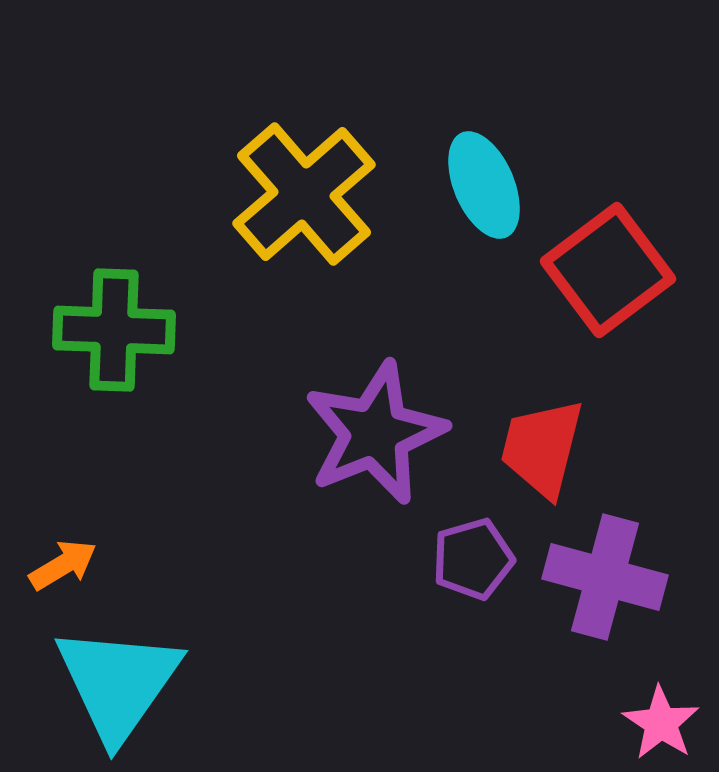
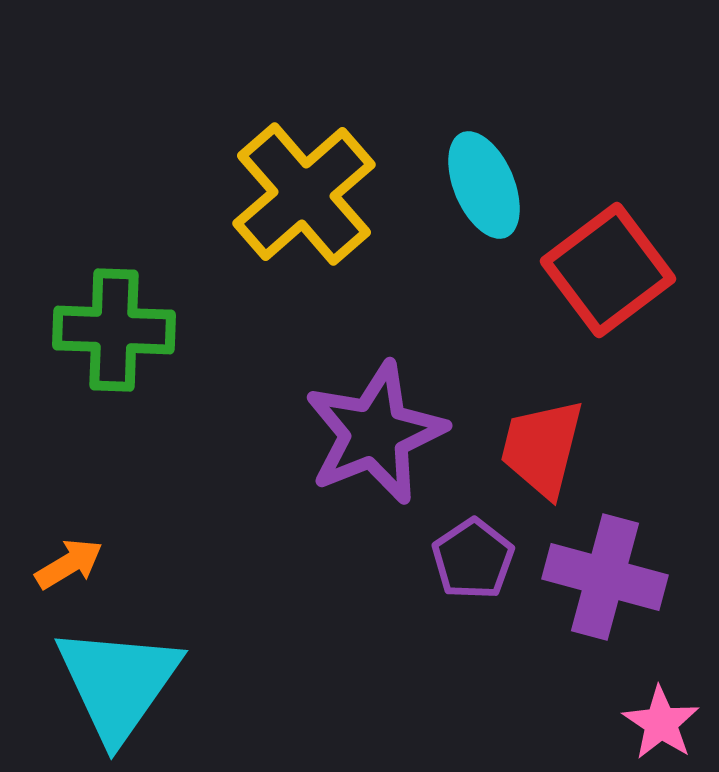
purple pentagon: rotated 18 degrees counterclockwise
orange arrow: moved 6 px right, 1 px up
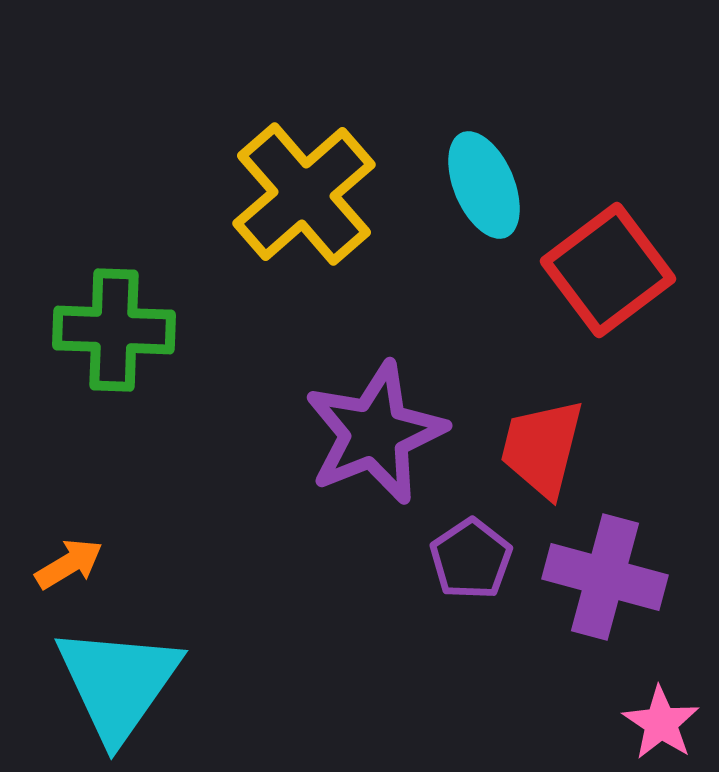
purple pentagon: moved 2 px left
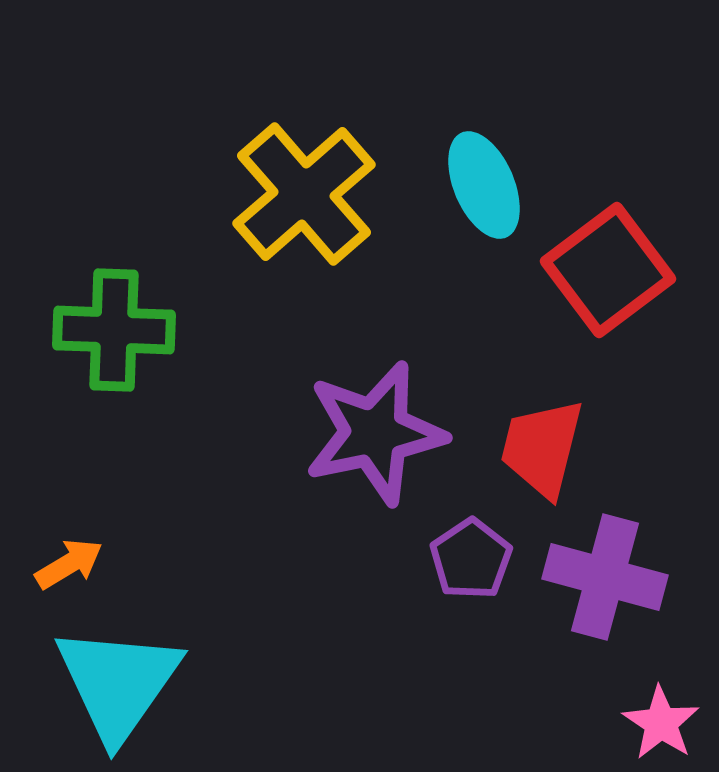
purple star: rotated 10 degrees clockwise
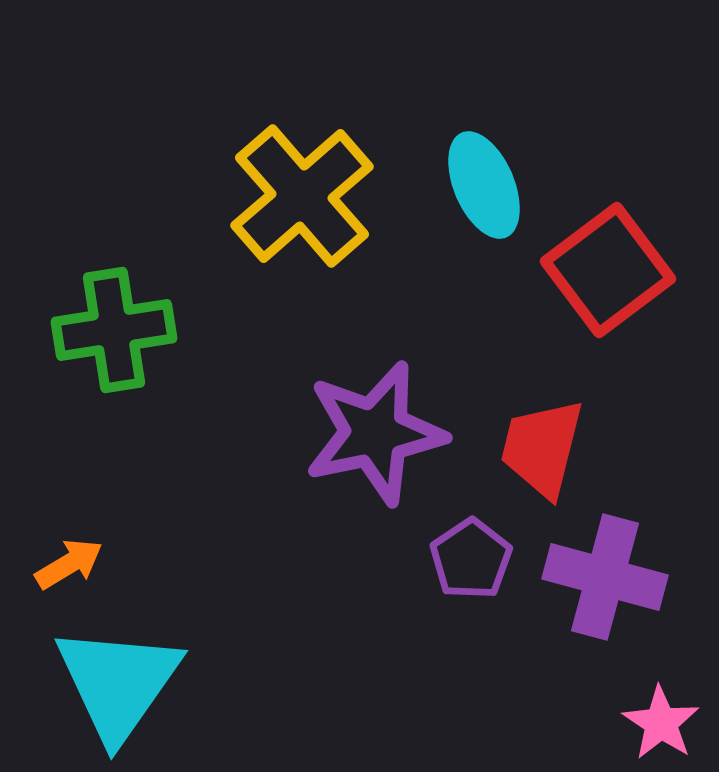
yellow cross: moved 2 px left, 2 px down
green cross: rotated 11 degrees counterclockwise
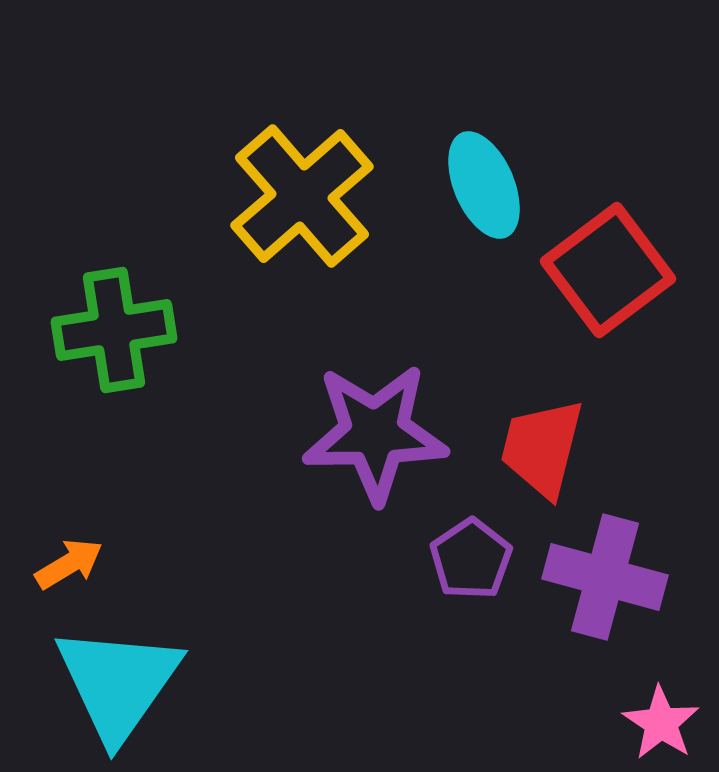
purple star: rotated 11 degrees clockwise
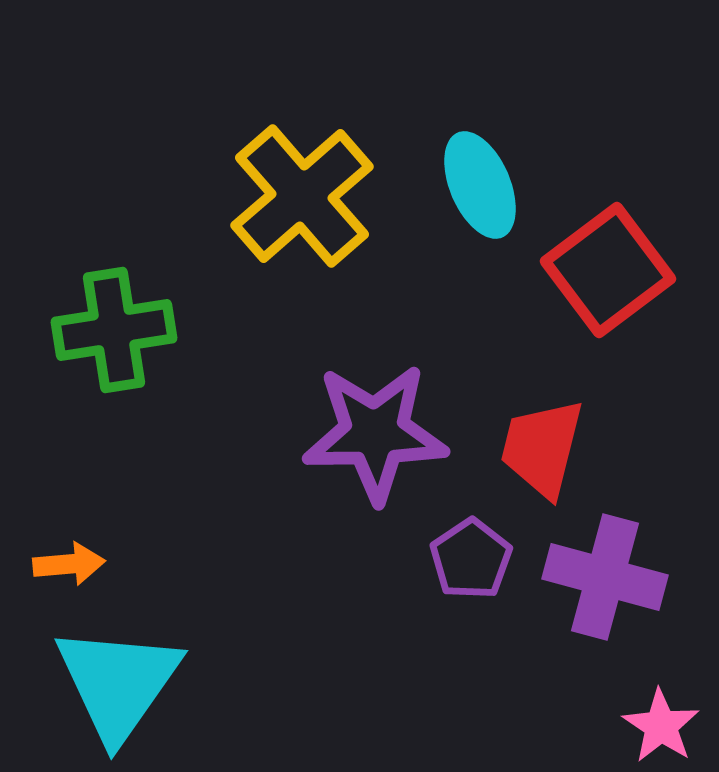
cyan ellipse: moved 4 px left
orange arrow: rotated 26 degrees clockwise
pink star: moved 3 px down
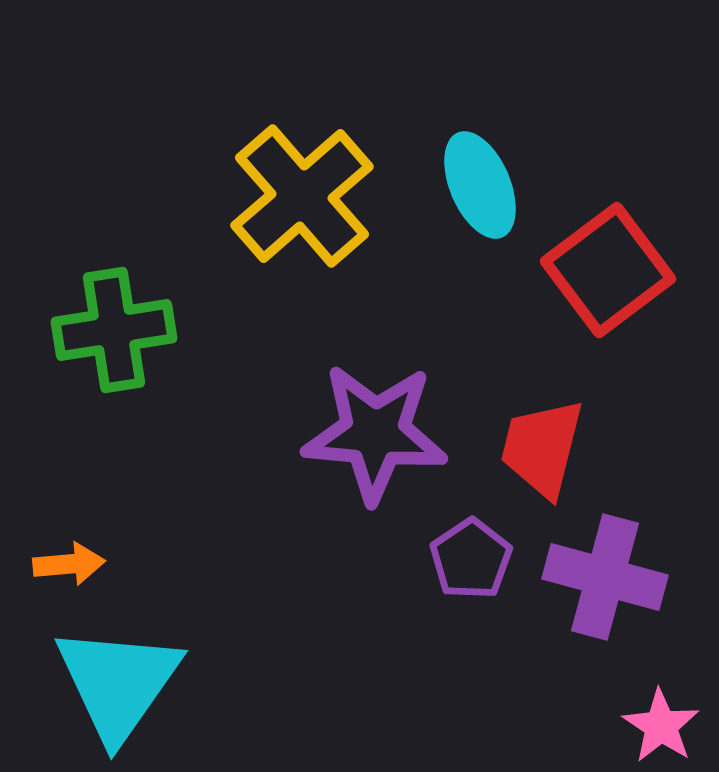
purple star: rotated 6 degrees clockwise
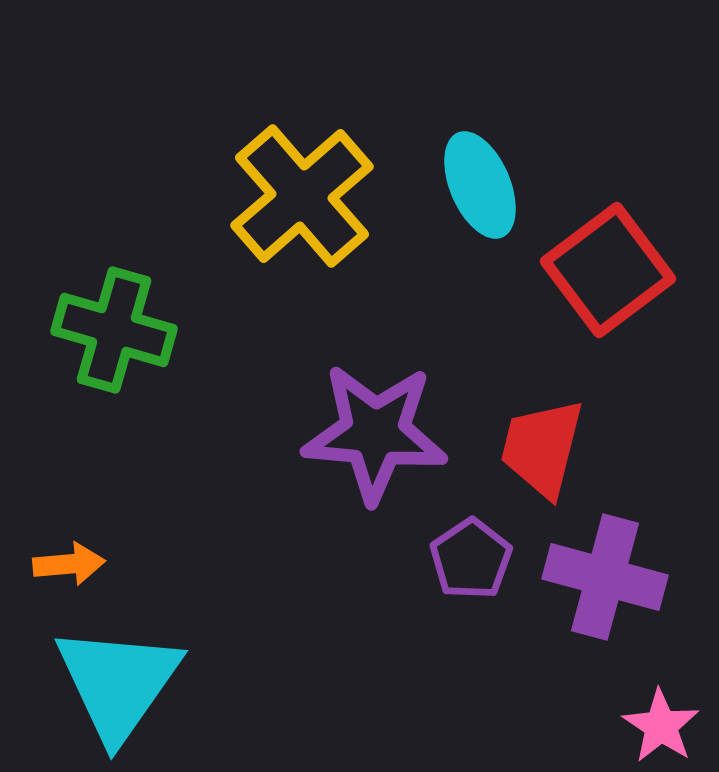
green cross: rotated 25 degrees clockwise
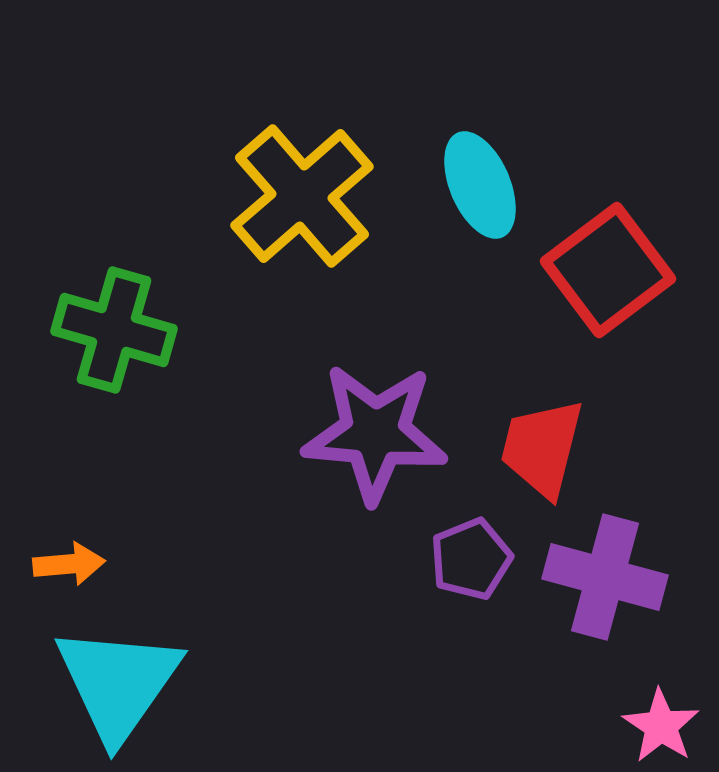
purple pentagon: rotated 12 degrees clockwise
